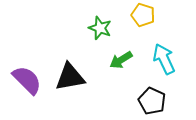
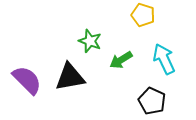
green star: moved 10 px left, 13 px down
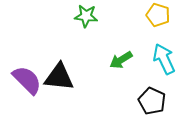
yellow pentagon: moved 15 px right
green star: moved 4 px left, 25 px up; rotated 15 degrees counterclockwise
black triangle: moved 11 px left; rotated 16 degrees clockwise
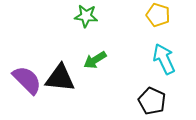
green arrow: moved 26 px left
black triangle: moved 1 px right, 1 px down
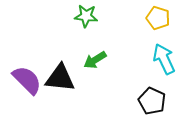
yellow pentagon: moved 3 px down
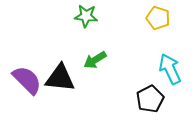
cyan arrow: moved 6 px right, 10 px down
black pentagon: moved 2 px left, 2 px up; rotated 20 degrees clockwise
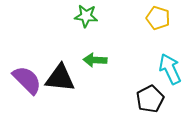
green arrow: rotated 35 degrees clockwise
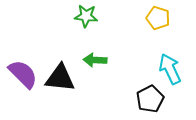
purple semicircle: moved 4 px left, 6 px up
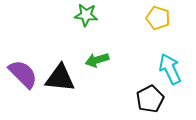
green star: moved 1 px up
green arrow: moved 2 px right; rotated 20 degrees counterclockwise
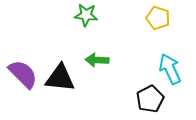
green arrow: rotated 20 degrees clockwise
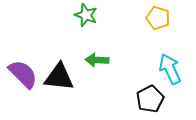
green star: rotated 15 degrees clockwise
black triangle: moved 1 px left, 1 px up
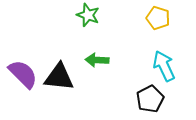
green star: moved 2 px right
cyan arrow: moved 6 px left, 3 px up
